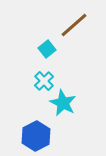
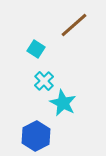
cyan square: moved 11 px left; rotated 18 degrees counterclockwise
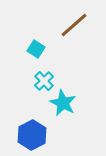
blue hexagon: moved 4 px left, 1 px up
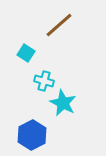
brown line: moved 15 px left
cyan square: moved 10 px left, 4 px down
cyan cross: rotated 30 degrees counterclockwise
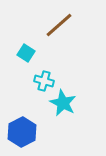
blue hexagon: moved 10 px left, 3 px up
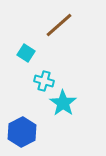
cyan star: rotated 8 degrees clockwise
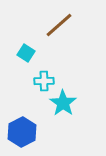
cyan cross: rotated 18 degrees counterclockwise
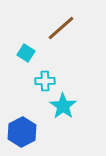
brown line: moved 2 px right, 3 px down
cyan cross: moved 1 px right
cyan star: moved 3 px down
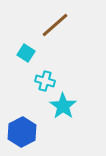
brown line: moved 6 px left, 3 px up
cyan cross: rotated 18 degrees clockwise
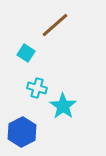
cyan cross: moved 8 px left, 7 px down
